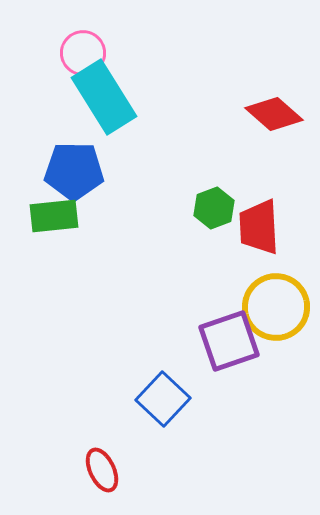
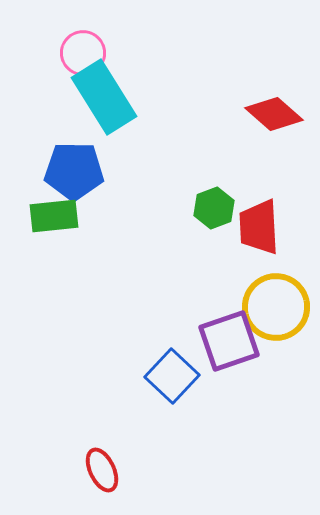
blue square: moved 9 px right, 23 px up
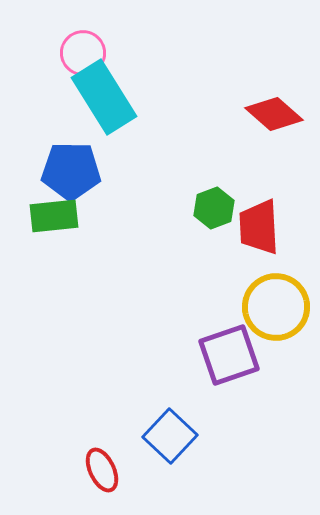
blue pentagon: moved 3 px left
purple square: moved 14 px down
blue square: moved 2 px left, 60 px down
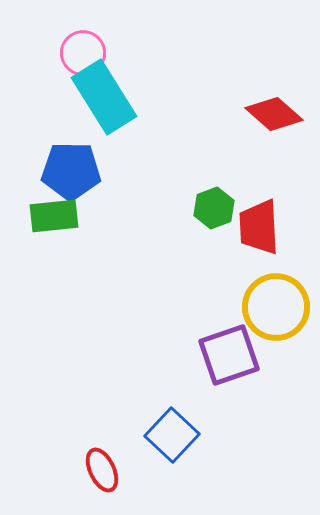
blue square: moved 2 px right, 1 px up
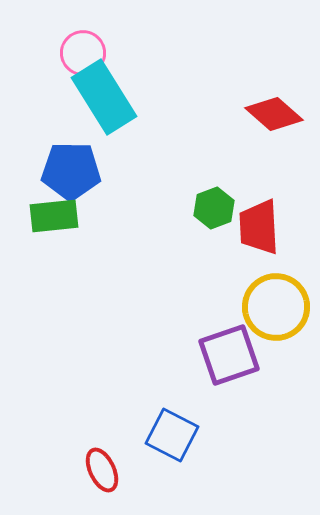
blue square: rotated 16 degrees counterclockwise
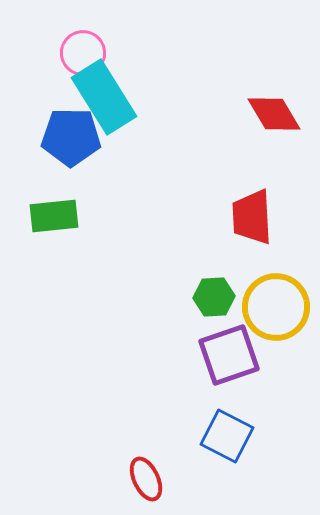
red diamond: rotated 18 degrees clockwise
blue pentagon: moved 34 px up
green hexagon: moved 89 px down; rotated 18 degrees clockwise
red trapezoid: moved 7 px left, 10 px up
blue square: moved 55 px right, 1 px down
red ellipse: moved 44 px right, 9 px down
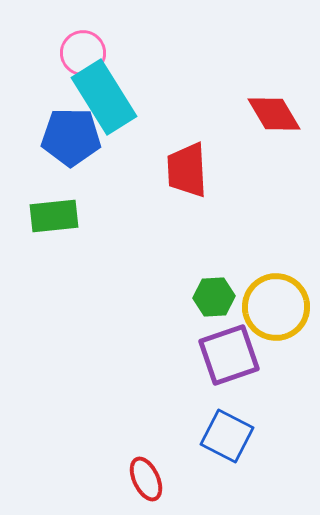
red trapezoid: moved 65 px left, 47 px up
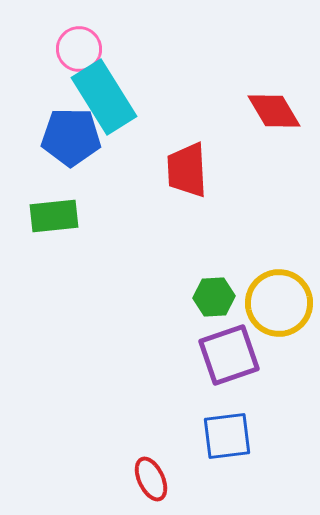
pink circle: moved 4 px left, 4 px up
red diamond: moved 3 px up
yellow circle: moved 3 px right, 4 px up
blue square: rotated 34 degrees counterclockwise
red ellipse: moved 5 px right
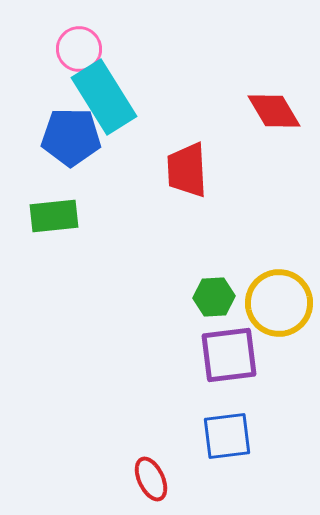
purple square: rotated 12 degrees clockwise
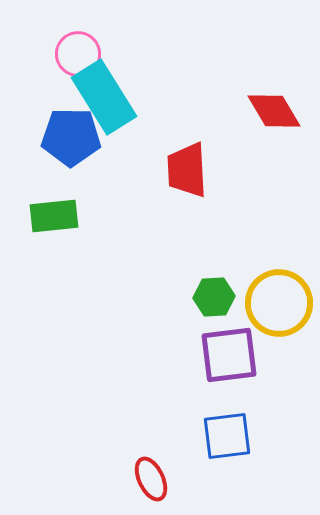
pink circle: moved 1 px left, 5 px down
